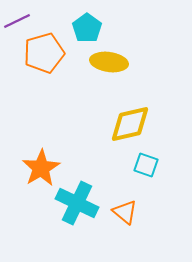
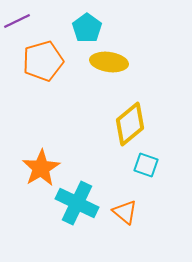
orange pentagon: moved 1 px left, 8 px down
yellow diamond: rotated 27 degrees counterclockwise
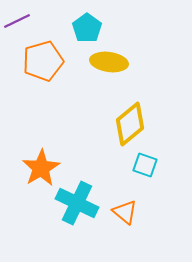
cyan square: moved 1 px left
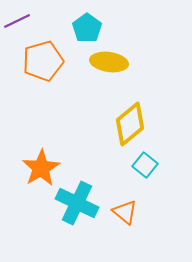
cyan square: rotated 20 degrees clockwise
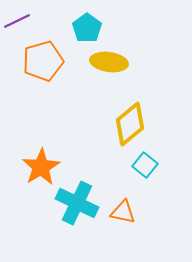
orange star: moved 1 px up
orange triangle: moved 2 px left; rotated 28 degrees counterclockwise
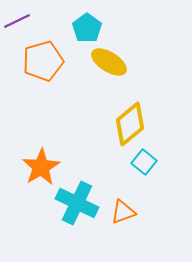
yellow ellipse: rotated 24 degrees clockwise
cyan square: moved 1 px left, 3 px up
orange triangle: rotated 32 degrees counterclockwise
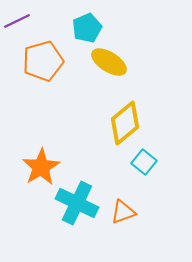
cyan pentagon: rotated 12 degrees clockwise
yellow diamond: moved 5 px left, 1 px up
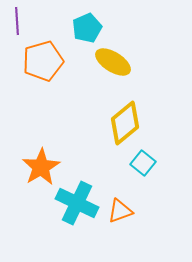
purple line: rotated 68 degrees counterclockwise
yellow ellipse: moved 4 px right
cyan square: moved 1 px left, 1 px down
orange triangle: moved 3 px left, 1 px up
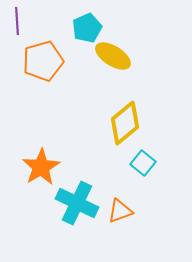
yellow ellipse: moved 6 px up
